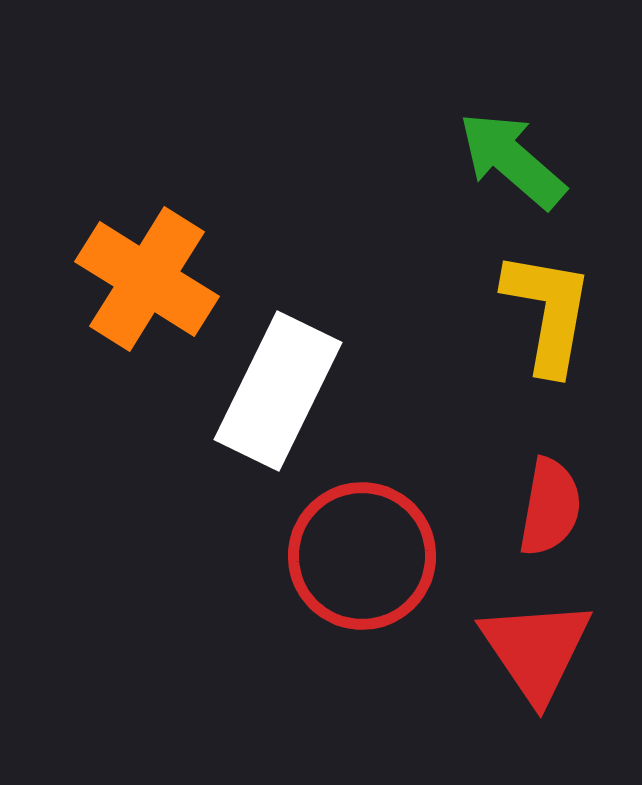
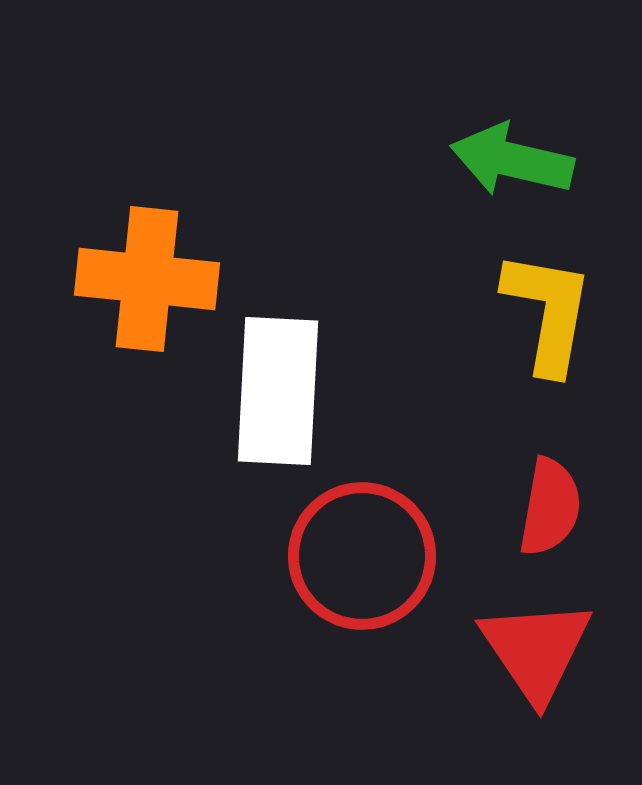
green arrow: rotated 28 degrees counterclockwise
orange cross: rotated 26 degrees counterclockwise
white rectangle: rotated 23 degrees counterclockwise
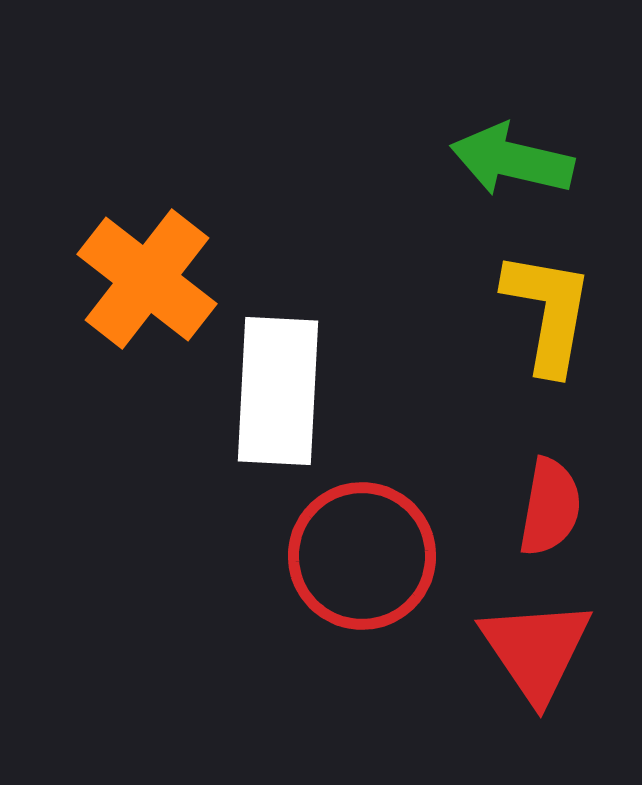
orange cross: rotated 32 degrees clockwise
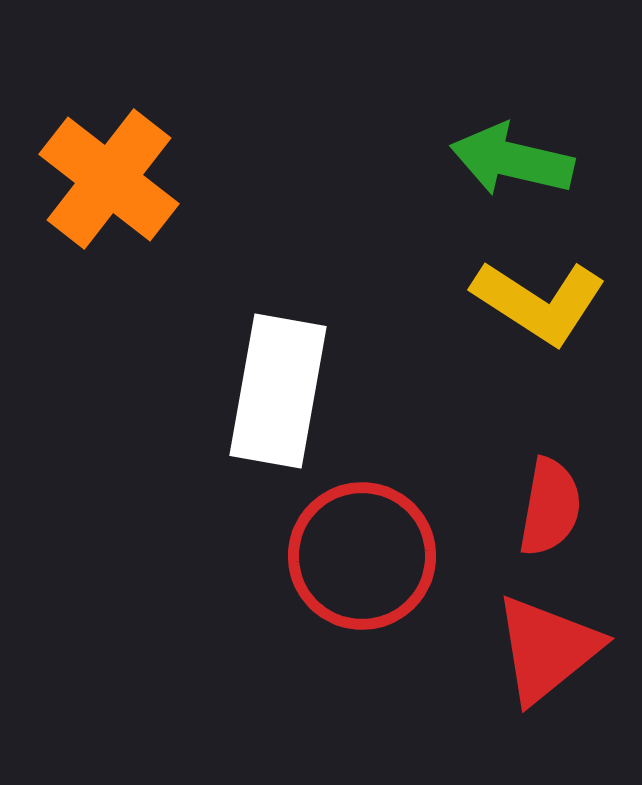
orange cross: moved 38 px left, 100 px up
yellow L-shape: moved 9 px left, 10 px up; rotated 113 degrees clockwise
white rectangle: rotated 7 degrees clockwise
red triangle: moved 11 px right, 1 px up; rotated 25 degrees clockwise
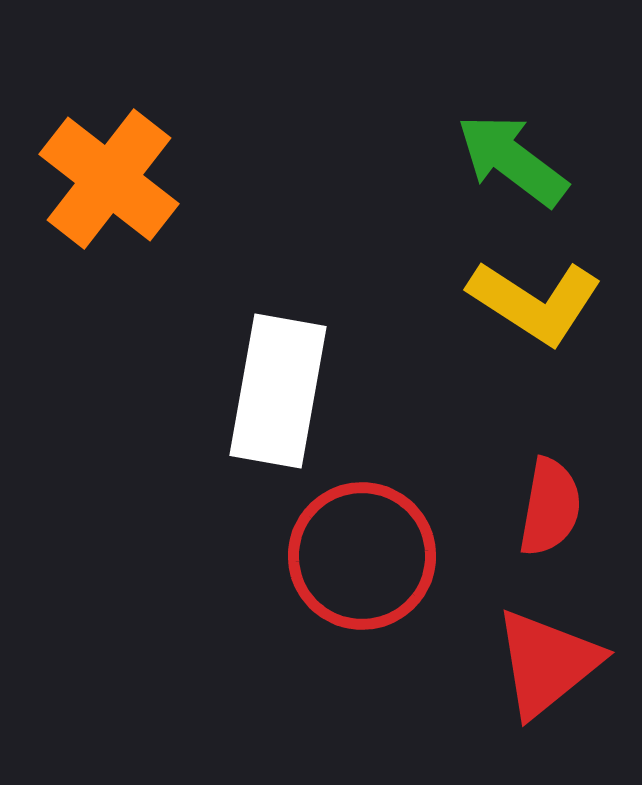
green arrow: rotated 24 degrees clockwise
yellow L-shape: moved 4 px left
red triangle: moved 14 px down
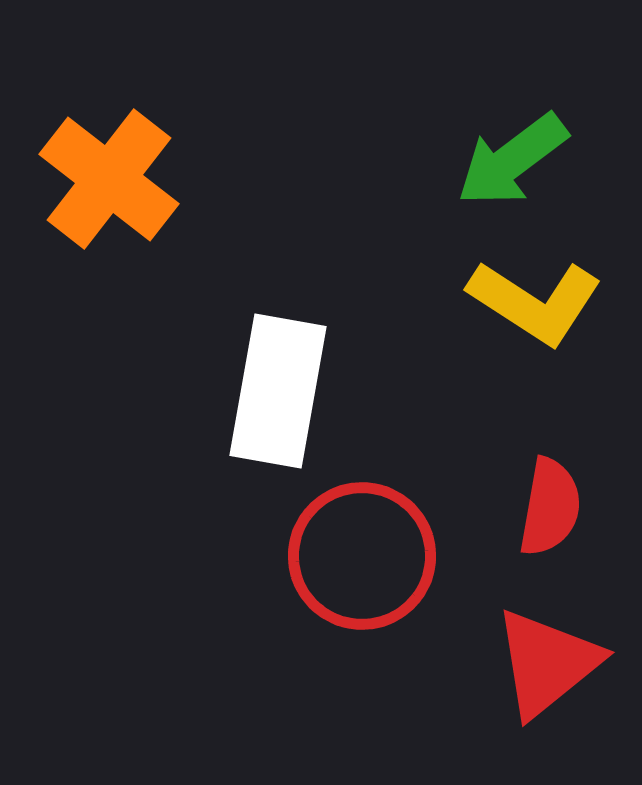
green arrow: rotated 74 degrees counterclockwise
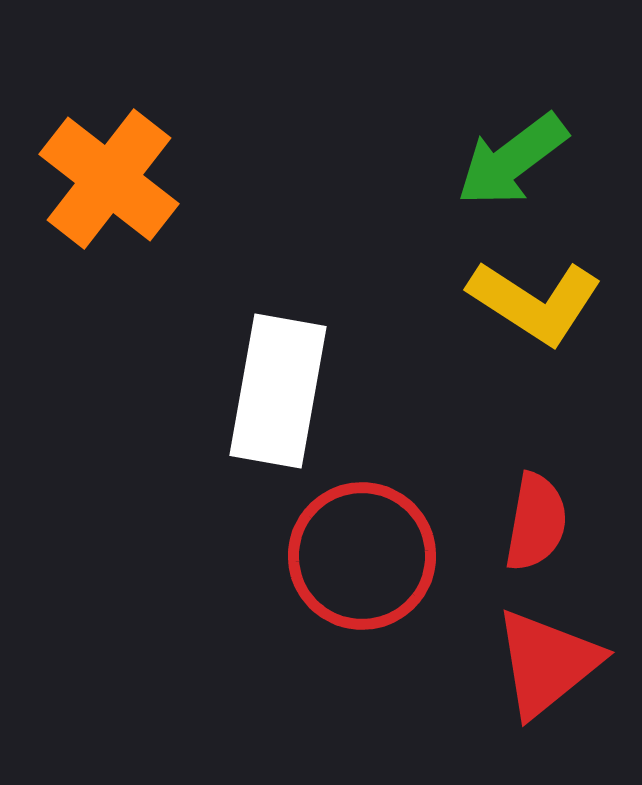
red semicircle: moved 14 px left, 15 px down
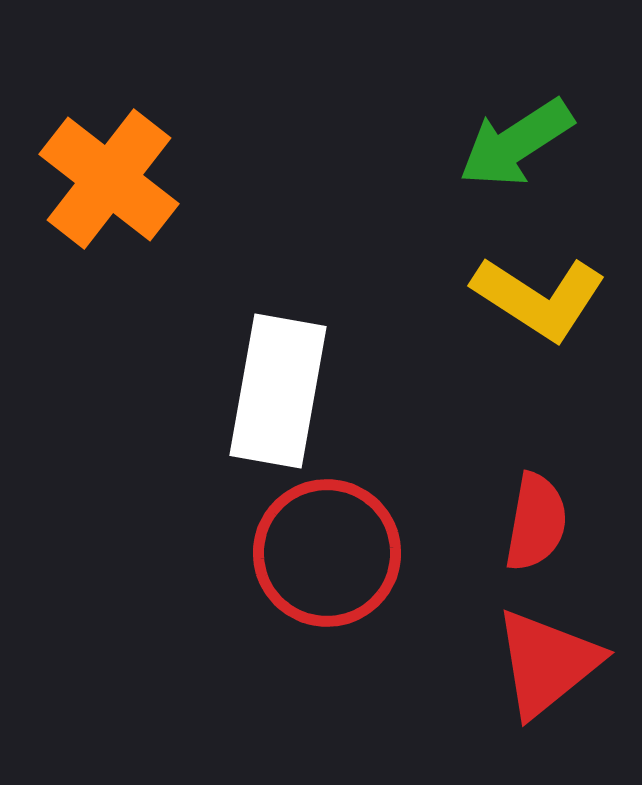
green arrow: moved 4 px right, 17 px up; rotated 4 degrees clockwise
yellow L-shape: moved 4 px right, 4 px up
red circle: moved 35 px left, 3 px up
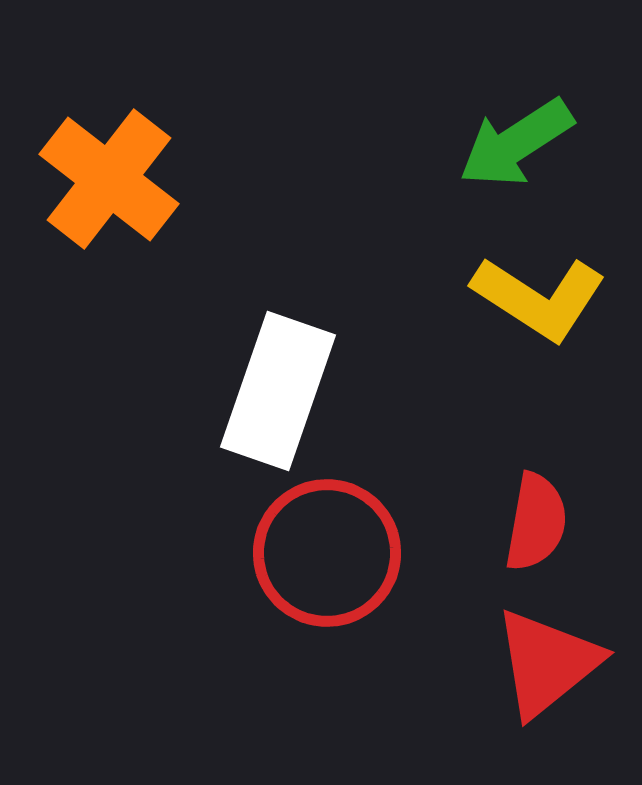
white rectangle: rotated 9 degrees clockwise
